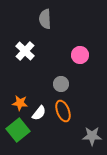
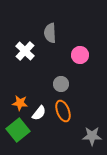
gray semicircle: moved 5 px right, 14 px down
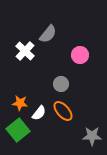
gray semicircle: moved 2 px left, 1 px down; rotated 138 degrees counterclockwise
orange ellipse: rotated 20 degrees counterclockwise
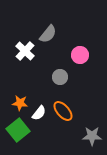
gray circle: moved 1 px left, 7 px up
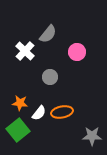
pink circle: moved 3 px left, 3 px up
gray circle: moved 10 px left
orange ellipse: moved 1 px left, 1 px down; rotated 60 degrees counterclockwise
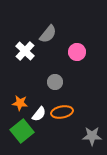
gray circle: moved 5 px right, 5 px down
white semicircle: moved 1 px down
green square: moved 4 px right, 1 px down
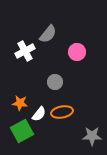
white cross: rotated 18 degrees clockwise
green square: rotated 10 degrees clockwise
